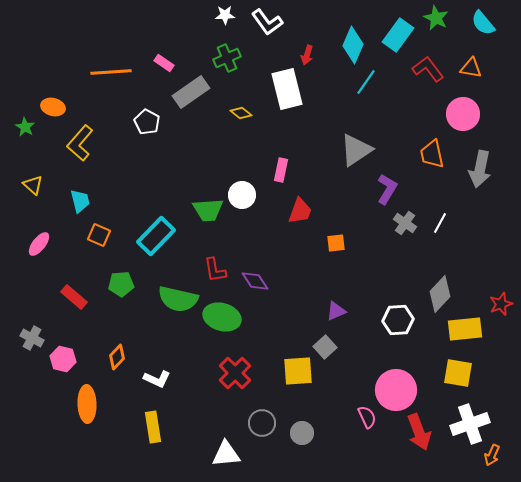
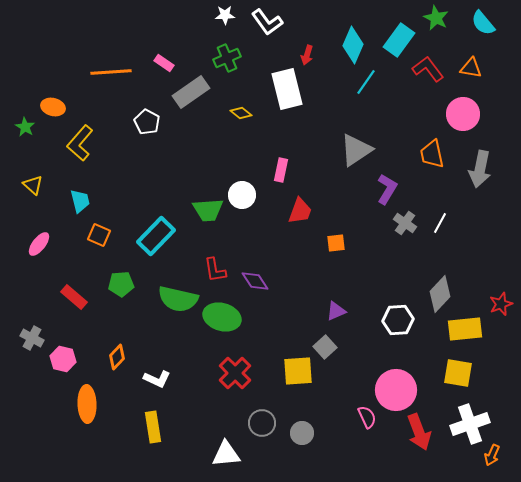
cyan rectangle at (398, 35): moved 1 px right, 5 px down
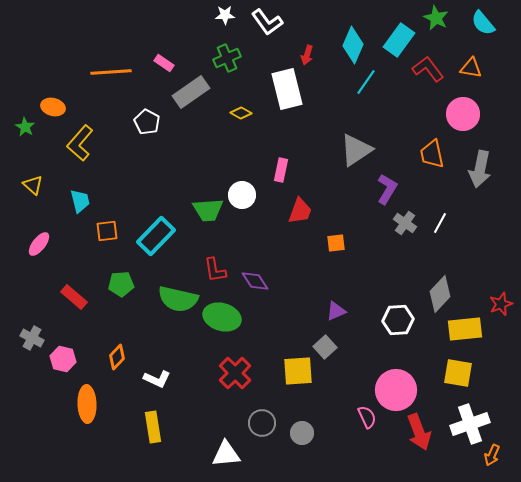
yellow diamond at (241, 113): rotated 10 degrees counterclockwise
orange square at (99, 235): moved 8 px right, 4 px up; rotated 30 degrees counterclockwise
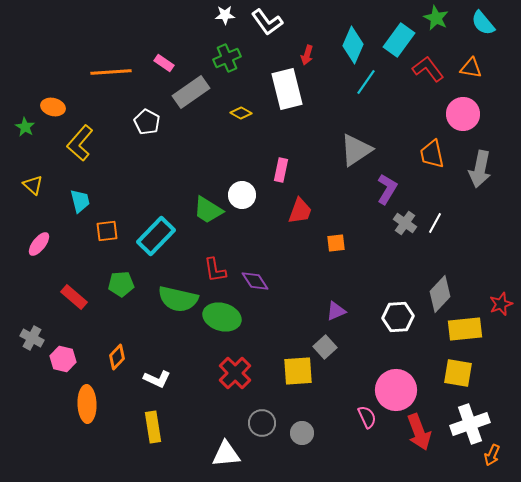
green trapezoid at (208, 210): rotated 36 degrees clockwise
white line at (440, 223): moved 5 px left
white hexagon at (398, 320): moved 3 px up
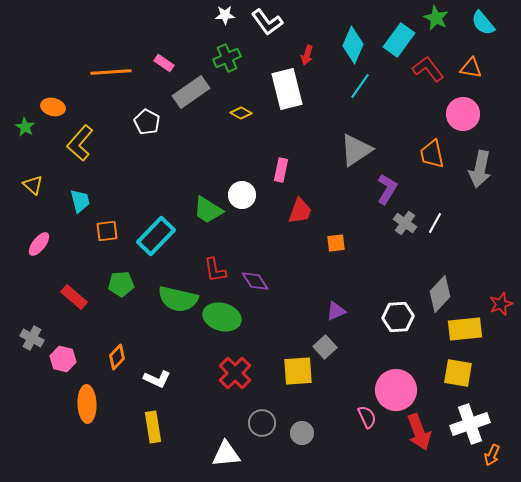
cyan line at (366, 82): moved 6 px left, 4 px down
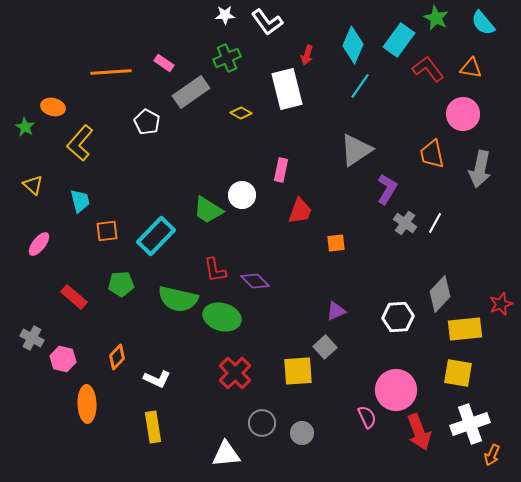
purple diamond at (255, 281): rotated 12 degrees counterclockwise
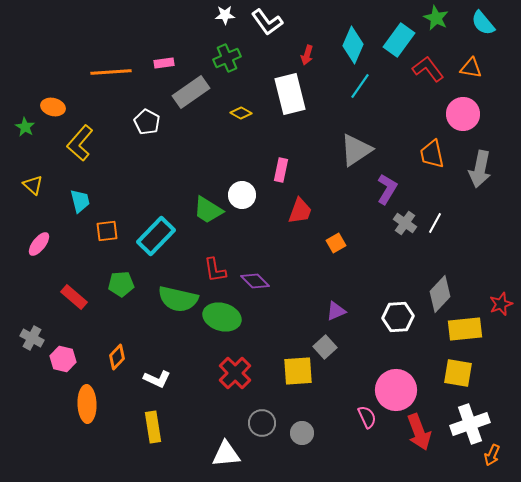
pink rectangle at (164, 63): rotated 42 degrees counterclockwise
white rectangle at (287, 89): moved 3 px right, 5 px down
orange square at (336, 243): rotated 24 degrees counterclockwise
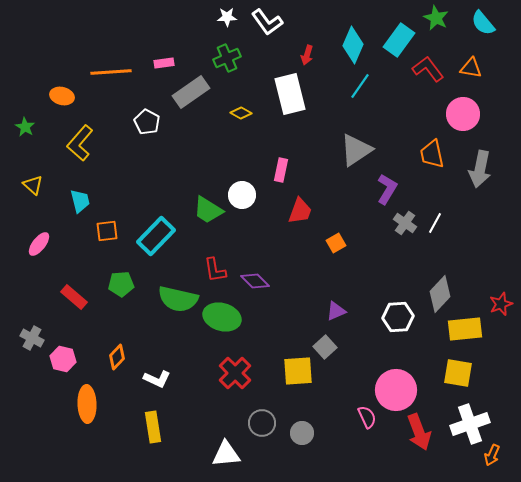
white star at (225, 15): moved 2 px right, 2 px down
orange ellipse at (53, 107): moved 9 px right, 11 px up
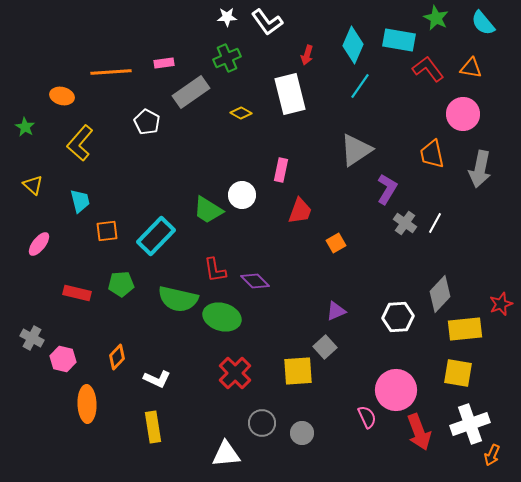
cyan rectangle at (399, 40): rotated 64 degrees clockwise
red rectangle at (74, 297): moved 3 px right, 4 px up; rotated 28 degrees counterclockwise
